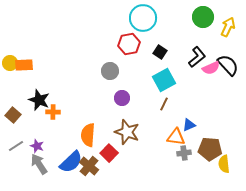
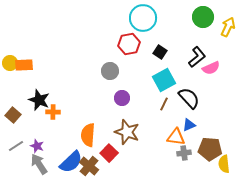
black semicircle: moved 39 px left, 33 px down
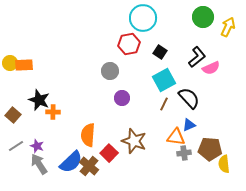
brown star: moved 7 px right, 9 px down
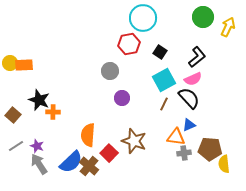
pink semicircle: moved 18 px left, 11 px down
